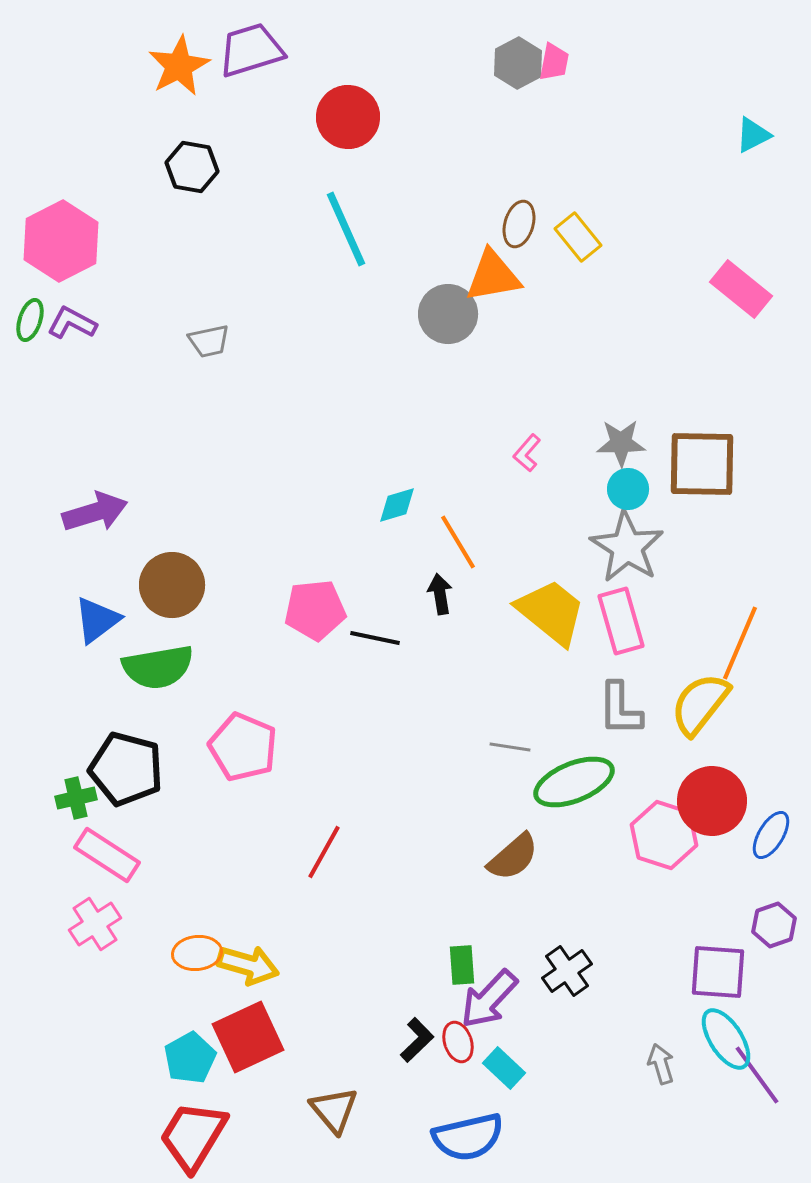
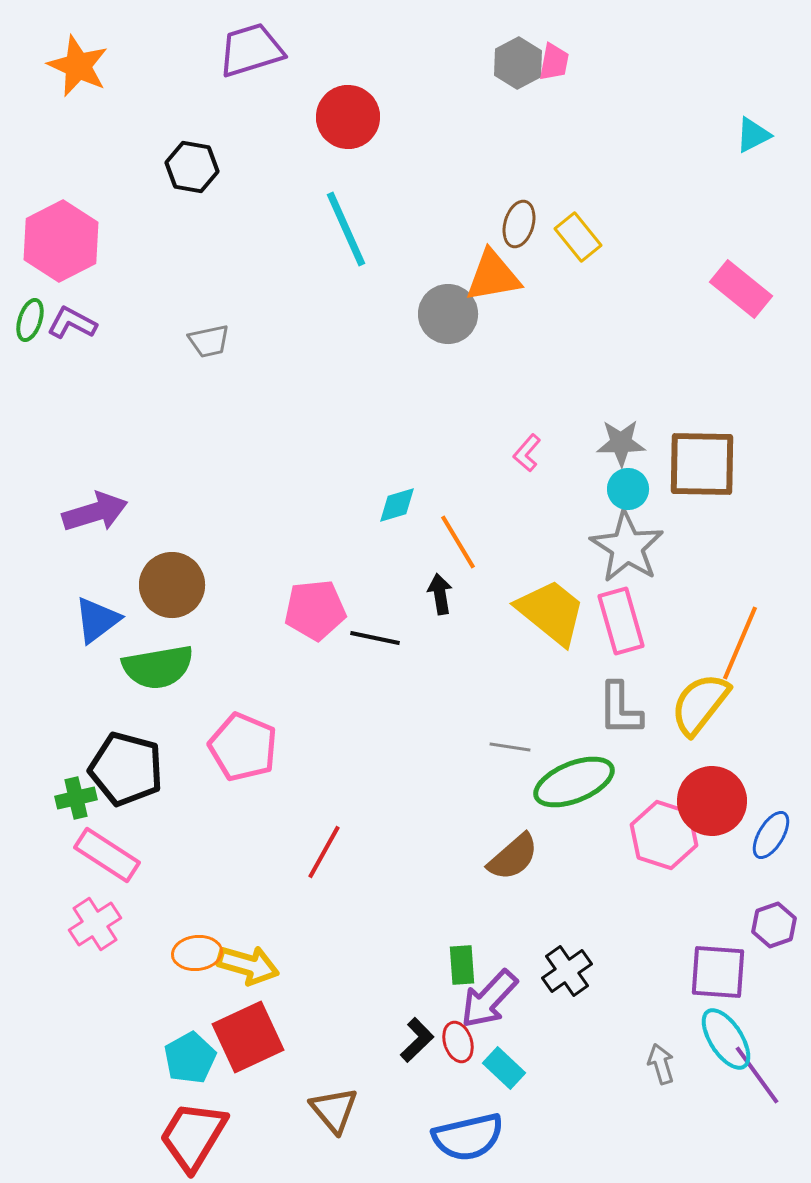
orange star at (179, 66): moved 101 px left; rotated 20 degrees counterclockwise
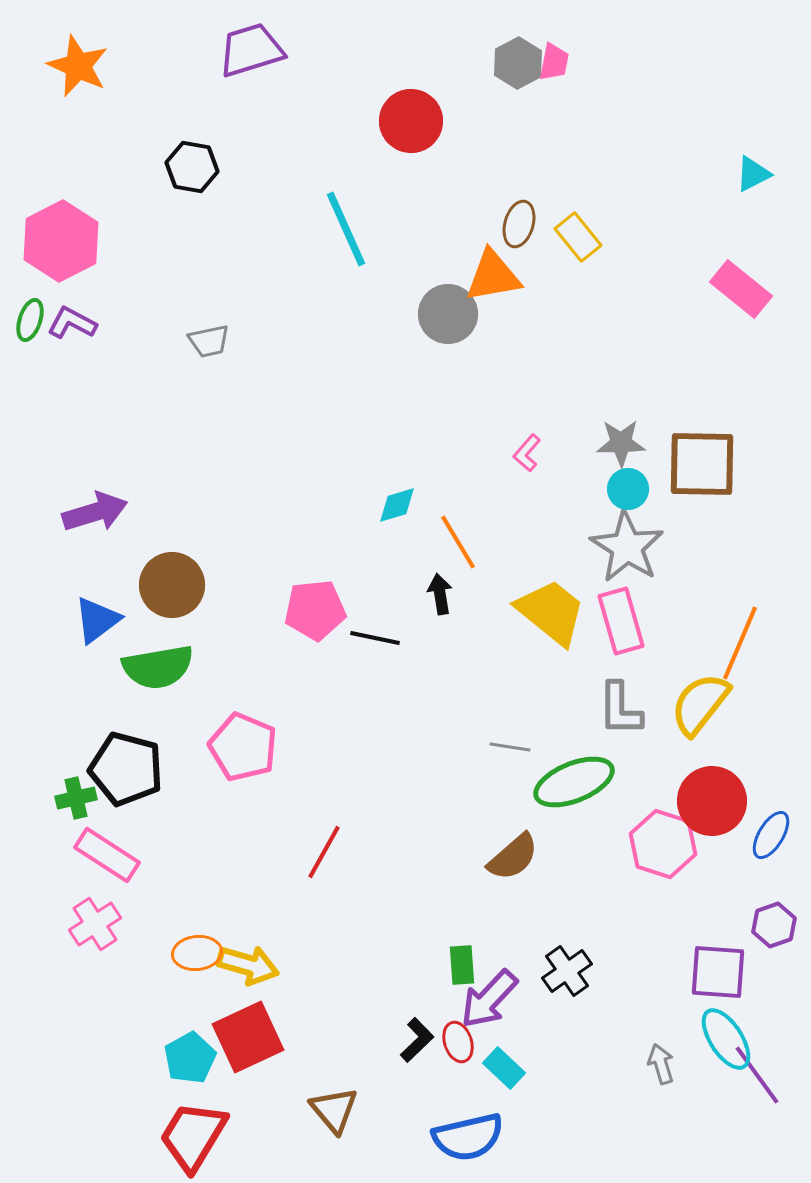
red circle at (348, 117): moved 63 px right, 4 px down
cyan triangle at (753, 135): moved 39 px down
pink hexagon at (664, 835): moved 1 px left, 9 px down
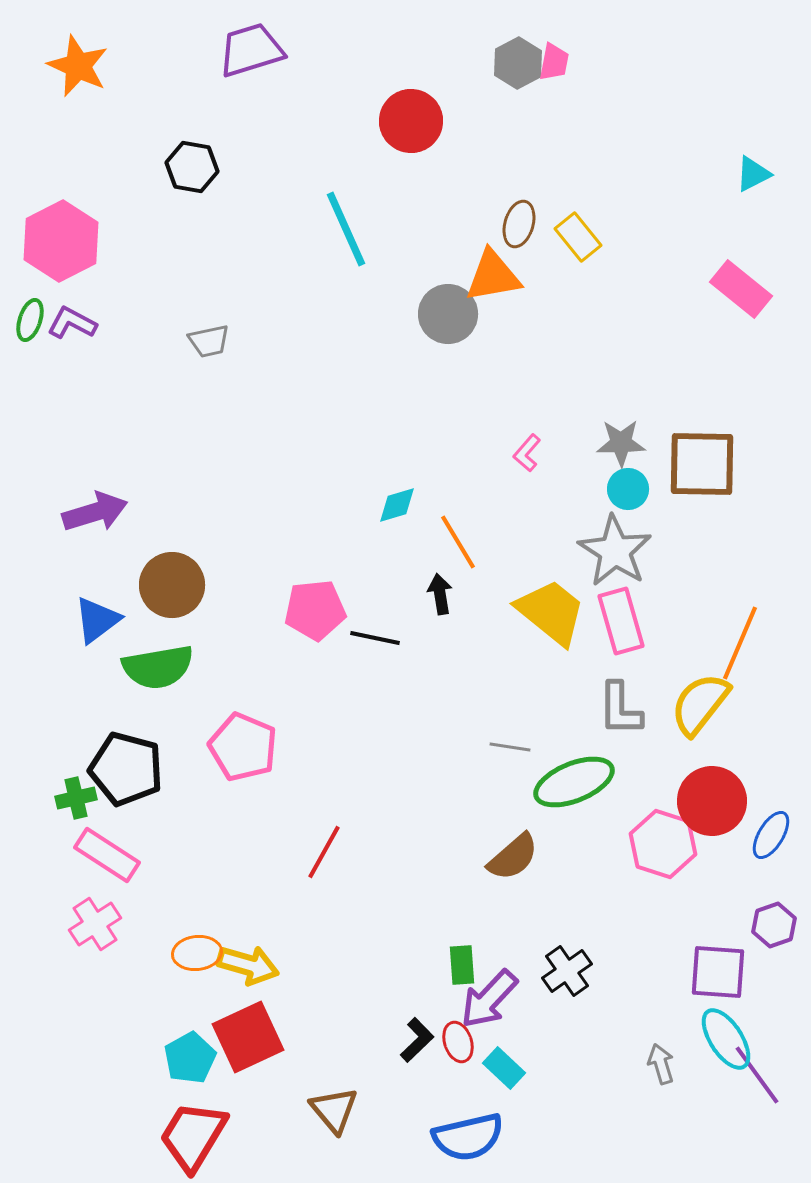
gray star at (627, 547): moved 12 px left, 4 px down
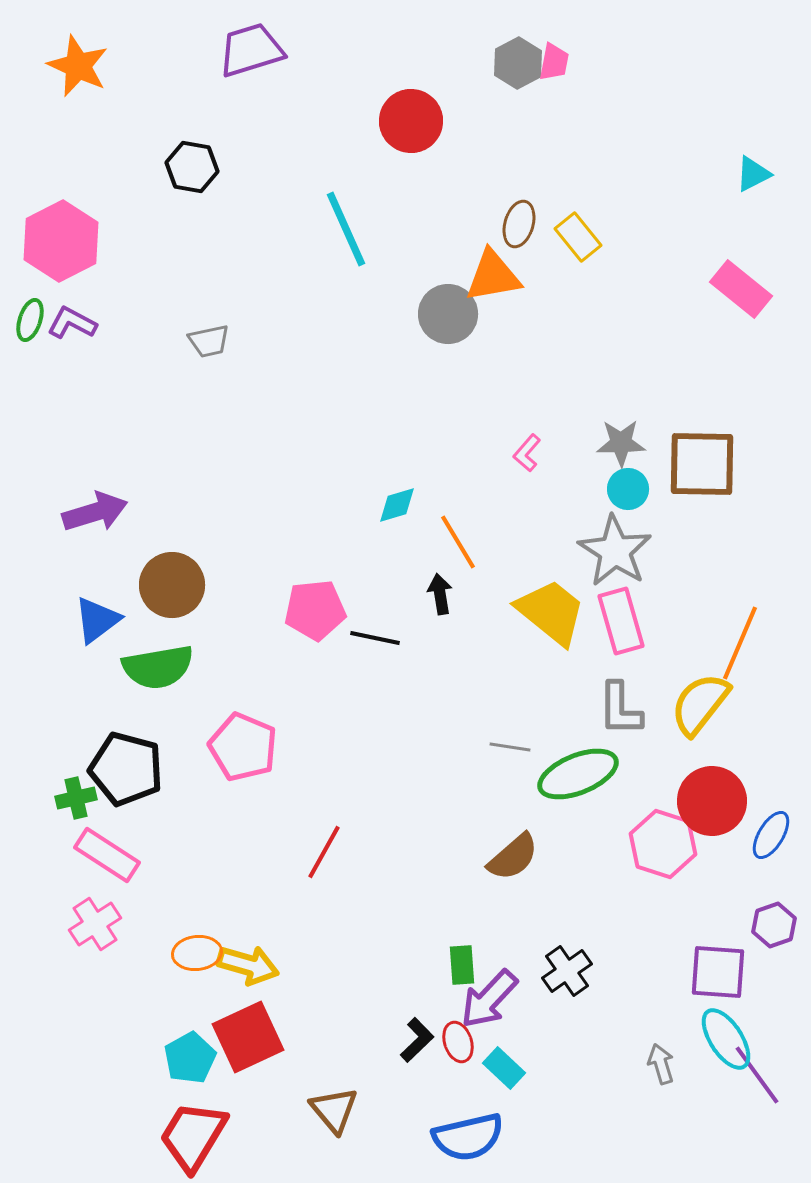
green ellipse at (574, 782): moved 4 px right, 8 px up
